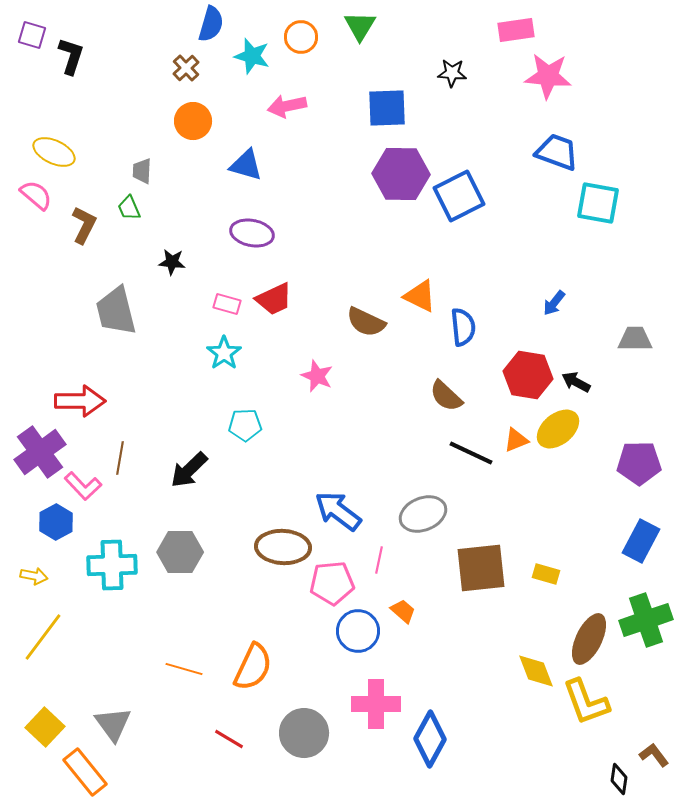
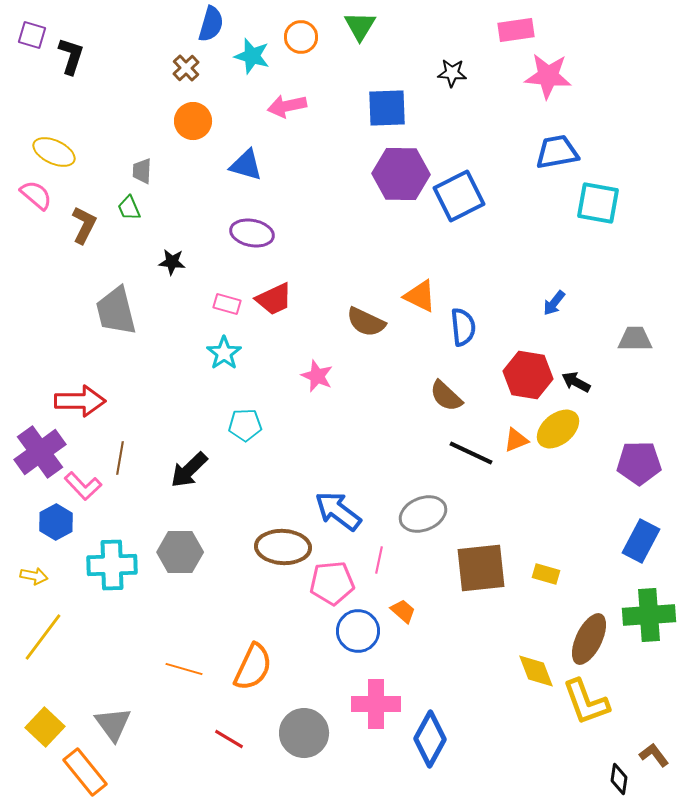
blue trapezoid at (557, 152): rotated 30 degrees counterclockwise
green cross at (646, 620): moved 3 px right, 5 px up; rotated 15 degrees clockwise
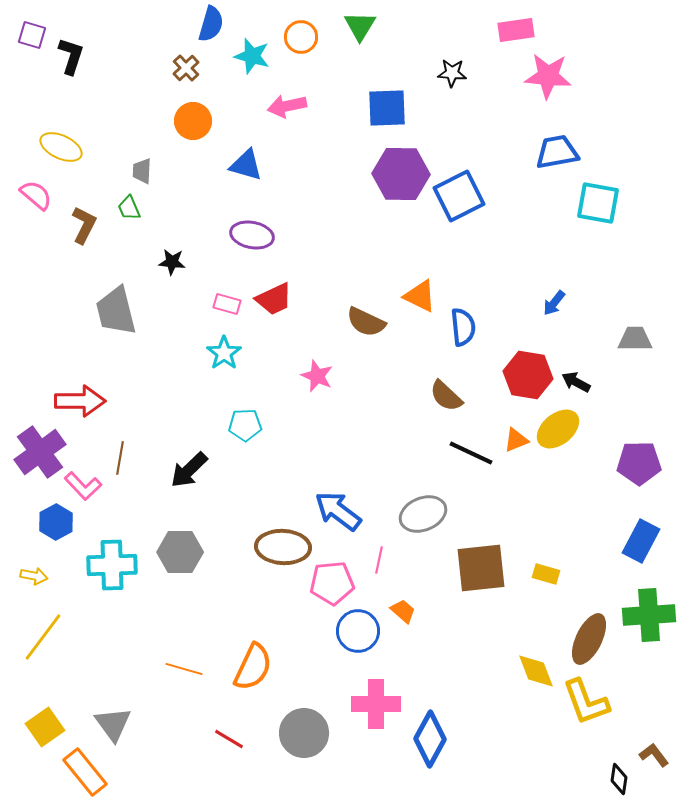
yellow ellipse at (54, 152): moved 7 px right, 5 px up
purple ellipse at (252, 233): moved 2 px down
yellow square at (45, 727): rotated 12 degrees clockwise
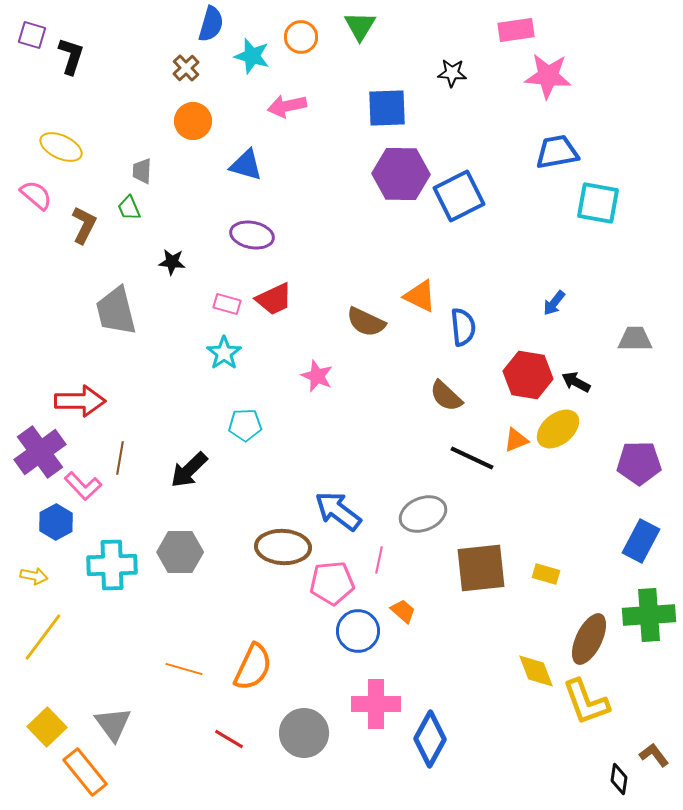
black line at (471, 453): moved 1 px right, 5 px down
yellow square at (45, 727): moved 2 px right; rotated 9 degrees counterclockwise
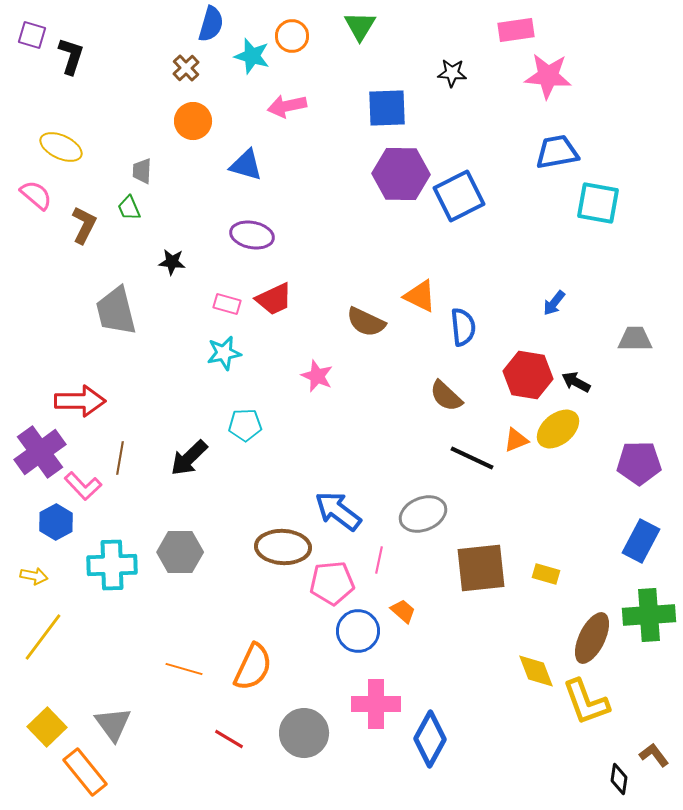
orange circle at (301, 37): moved 9 px left, 1 px up
cyan star at (224, 353): rotated 24 degrees clockwise
black arrow at (189, 470): moved 12 px up
brown ellipse at (589, 639): moved 3 px right, 1 px up
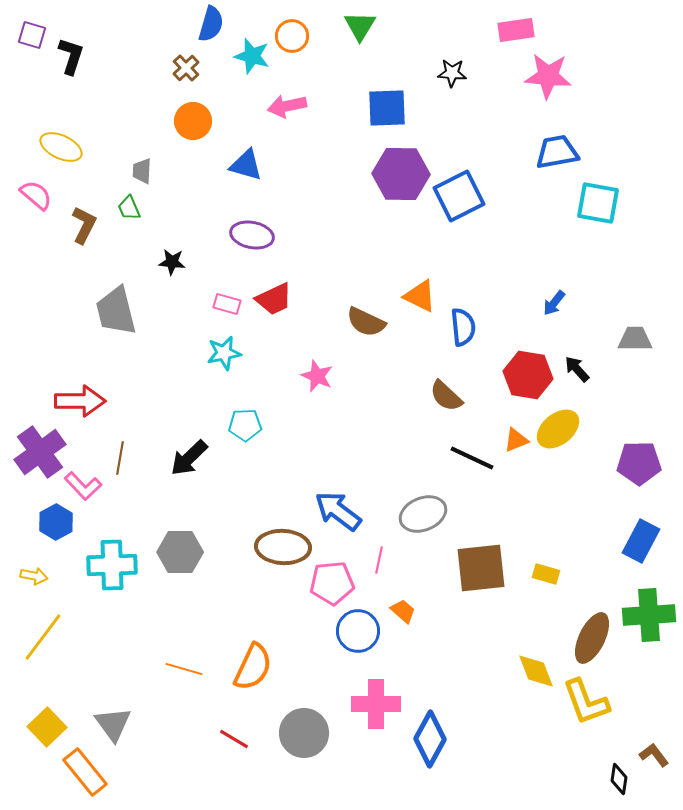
black arrow at (576, 382): moved 1 px right, 13 px up; rotated 20 degrees clockwise
red line at (229, 739): moved 5 px right
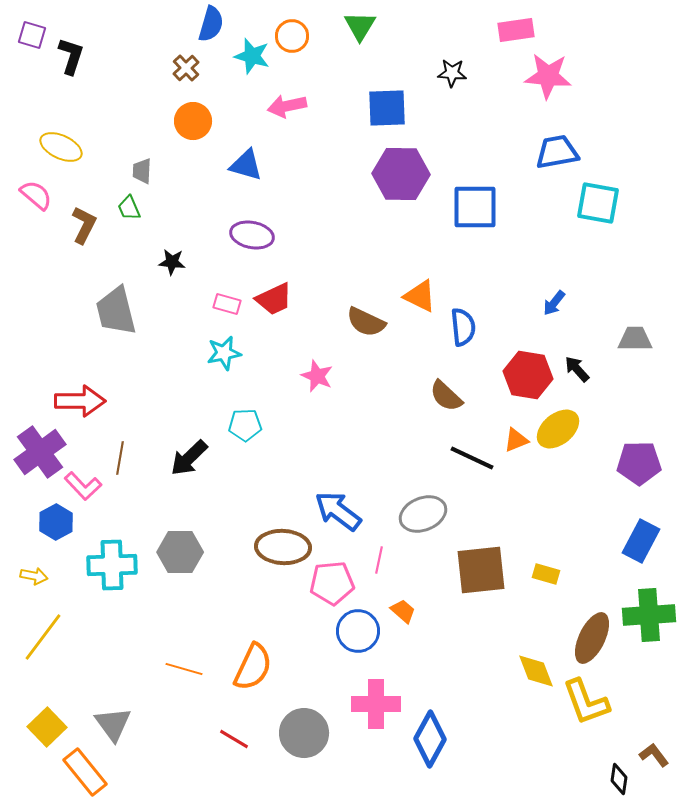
blue square at (459, 196): moved 16 px right, 11 px down; rotated 27 degrees clockwise
brown square at (481, 568): moved 2 px down
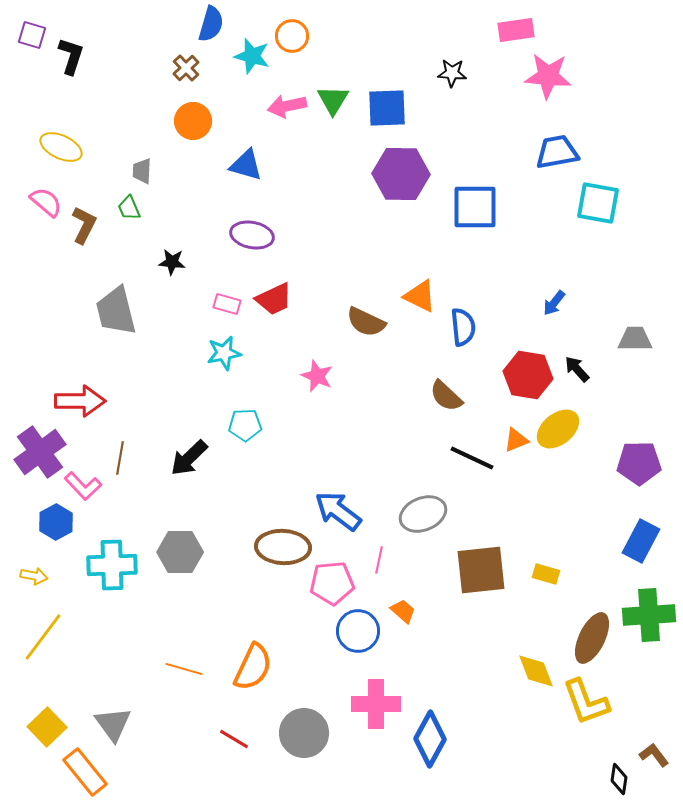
green triangle at (360, 26): moved 27 px left, 74 px down
pink semicircle at (36, 195): moved 10 px right, 7 px down
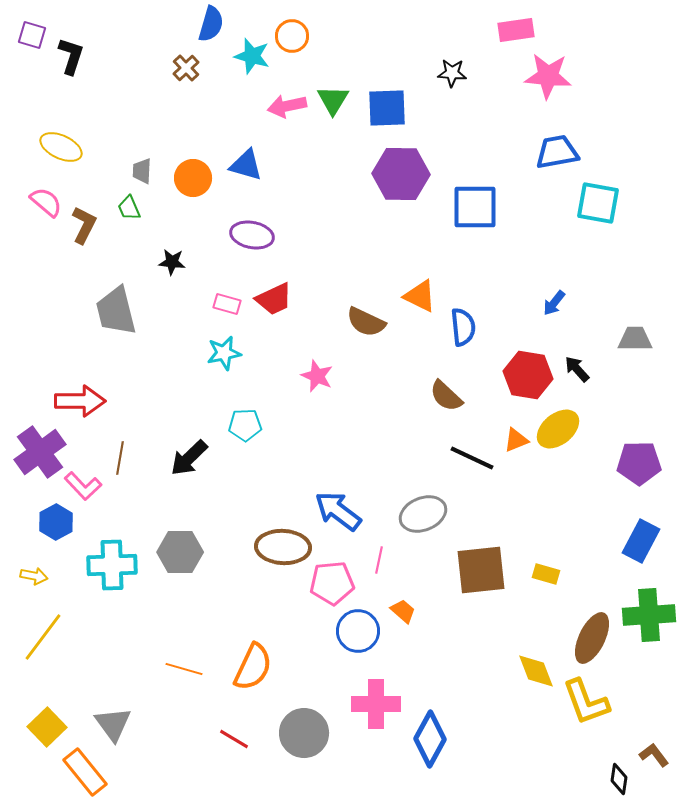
orange circle at (193, 121): moved 57 px down
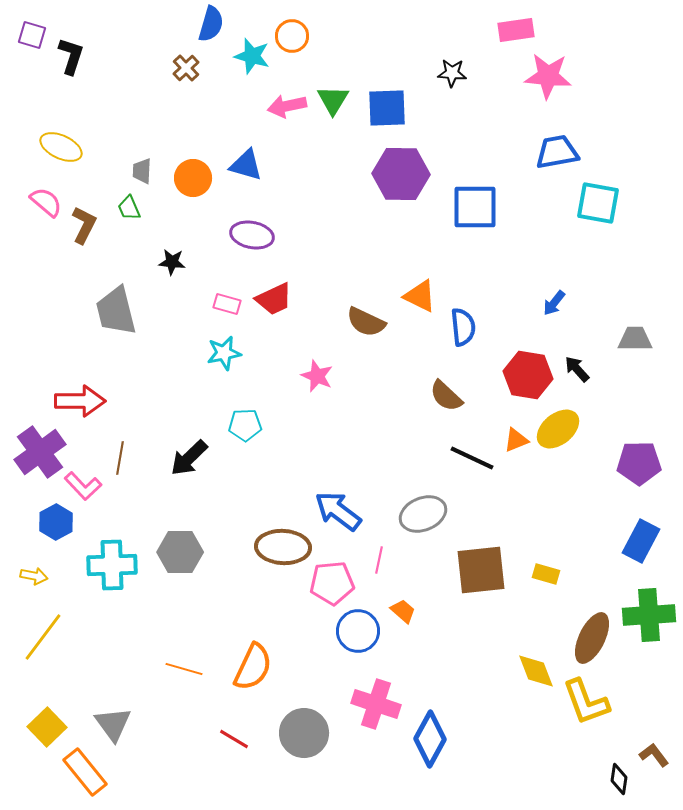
pink cross at (376, 704): rotated 18 degrees clockwise
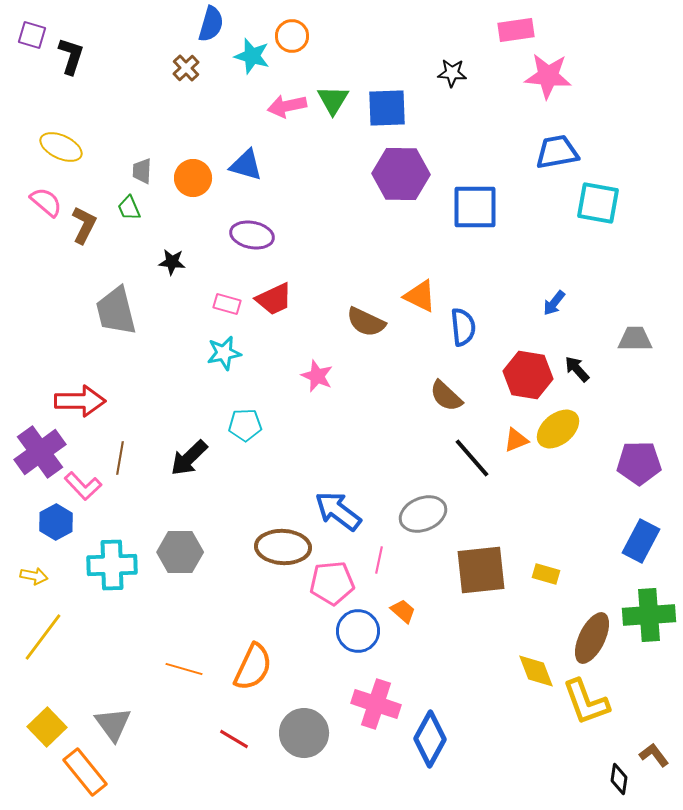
black line at (472, 458): rotated 24 degrees clockwise
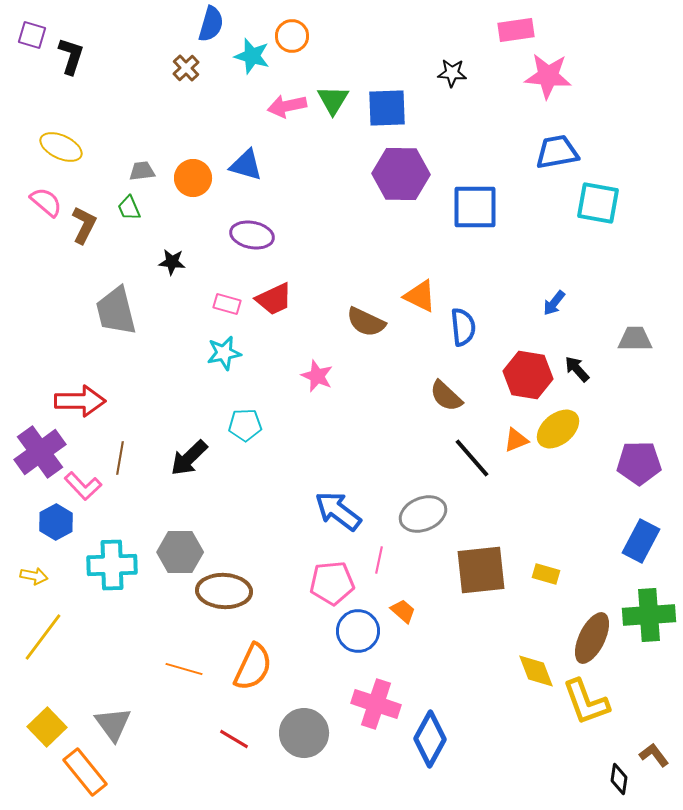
gray trapezoid at (142, 171): rotated 80 degrees clockwise
brown ellipse at (283, 547): moved 59 px left, 44 px down
